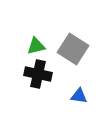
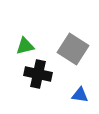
green triangle: moved 11 px left
blue triangle: moved 1 px right, 1 px up
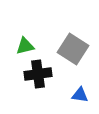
black cross: rotated 20 degrees counterclockwise
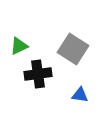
green triangle: moved 6 px left; rotated 12 degrees counterclockwise
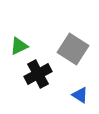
black cross: rotated 20 degrees counterclockwise
blue triangle: rotated 24 degrees clockwise
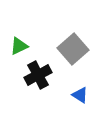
gray square: rotated 16 degrees clockwise
black cross: moved 1 px down
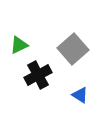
green triangle: moved 1 px up
